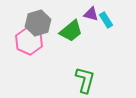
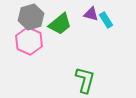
gray hexagon: moved 7 px left, 6 px up
green trapezoid: moved 11 px left, 7 px up
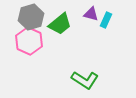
cyan rectangle: rotated 56 degrees clockwise
green L-shape: rotated 108 degrees clockwise
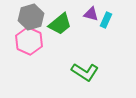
green L-shape: moved 8 px up
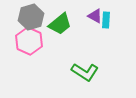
purple triangle: moved 4 px right, 2 px down; rotated 14 degrees clockwise
cyan rectangle: rotated 21 degrees counterclockwise
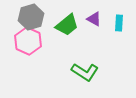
purple triangle: moved 1 px left, 3 px down
cyan rectangle: moved 13 px right, 3 px down
green trapezoid: moved 7 px right, 1 px down
pink hexagon: moved 1 px left
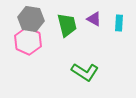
gray hexagon: moved 2 px down; rotated 25 degrees clockwise
green trapezoid: rotated 65 degrees counterclockwise
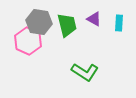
gray hexagon: moved 8 px right, 3 px down
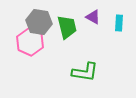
purple triangle: moved 1 px left, 2 px up
green trapezoid: moved 2 px down
pink hexagon: moved 2 px right, 1 px down
green L-shape: rotated 24 degrees counterclockwise
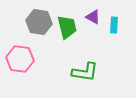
cyan rectangle: moved 5 px left, 2 px down
pink hexagon: moved 10 px left, 17 px down; rotated 16 degrees counterclockwise
